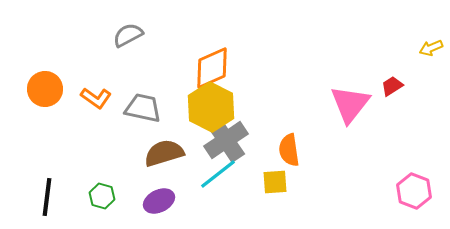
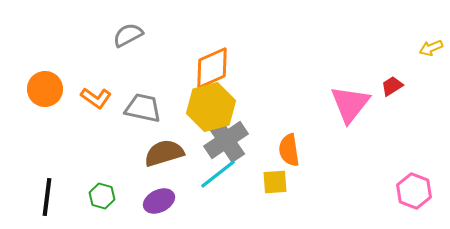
yellow hexagon: rotated 18 degrees clockwise
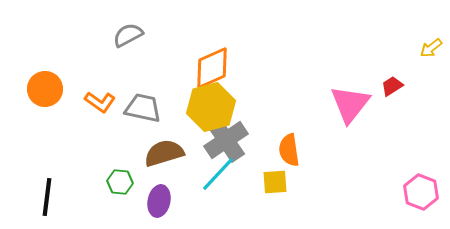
yellow arrow: rotated 15 degrees counterclockwise
orange L-shape: moved 4 px right, 4 px down
cyan line: rotated 9 degrees counterclockwise
pink hexagon: moved 7 px right, 1 px down
green hexagon: moved 18 px right, 14 px up; rotated 10 degrees counterclockwise
purple ellipse: rotated 52 degrees counterclockwise
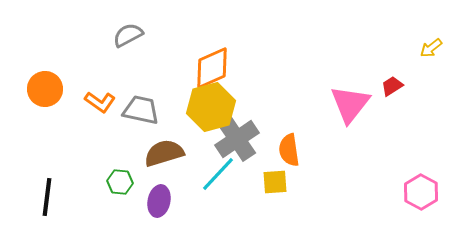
gray trapezoid: moved 2 px left, 2 px down
gray cross: moved 11 px right, 1 px up
pink hexagon: rotated 8 degrees clockwise
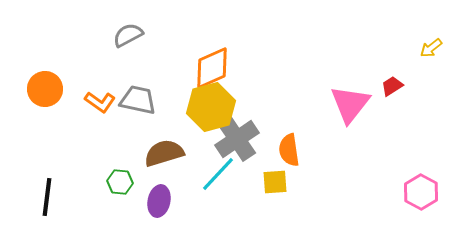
gray trapezoid: moved 3 px left, 10 px up
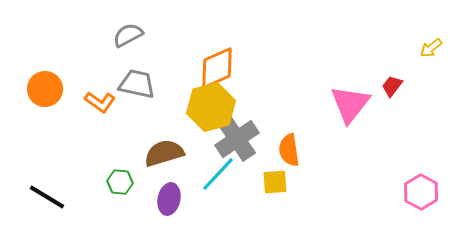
orange diamond: moved 5 px right
red trapezoid: rotated 20 degrees counterclockwise
gray trapezoid: moved 1 px left, 16 px up
black line: rotated 66 degrees counterclockwise
purple ellipse: moved 10 px right, 2 px up
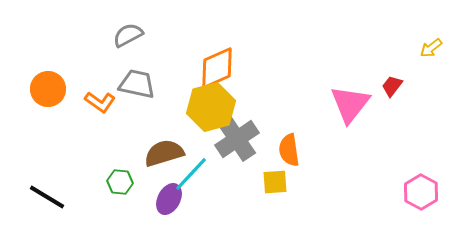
orange circle: moved 3 px right
cyan line: moved 27 px left
purple ellipse: rotated 16 degrees clockwise
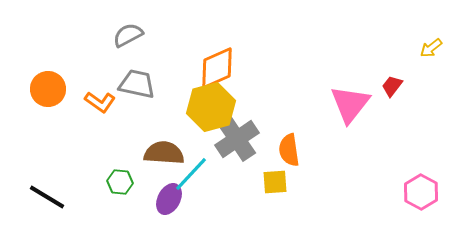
brown semicircle: rotated 21 degrees clockwise
